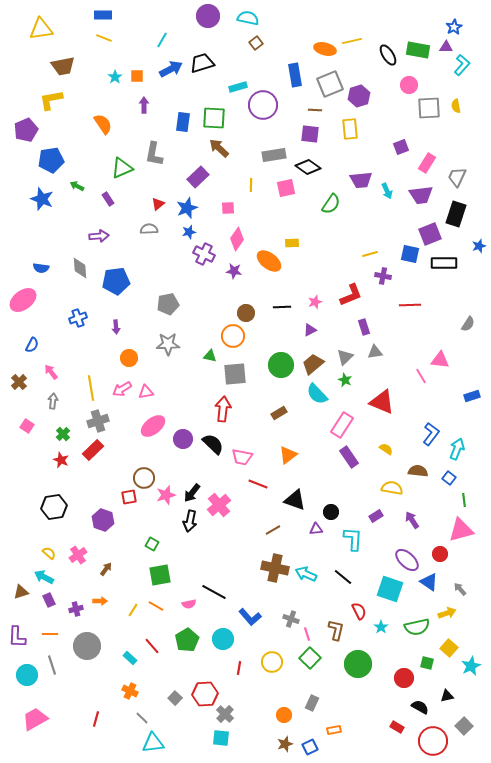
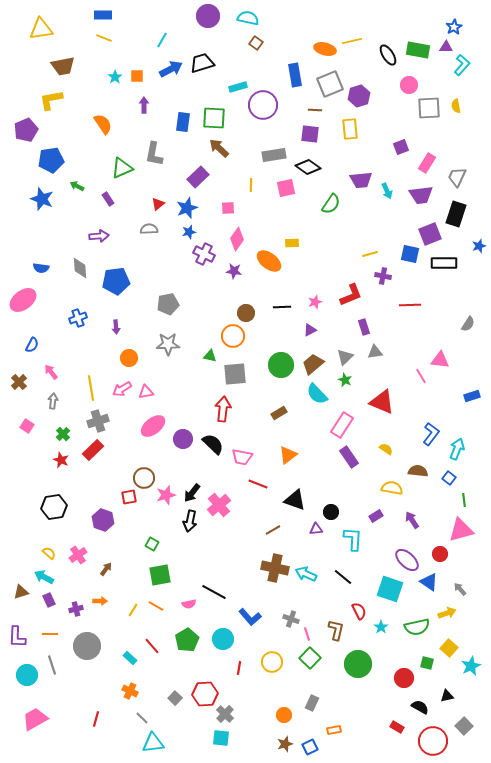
brown square at (256, 43): rotated 16 degrees counterclockwise
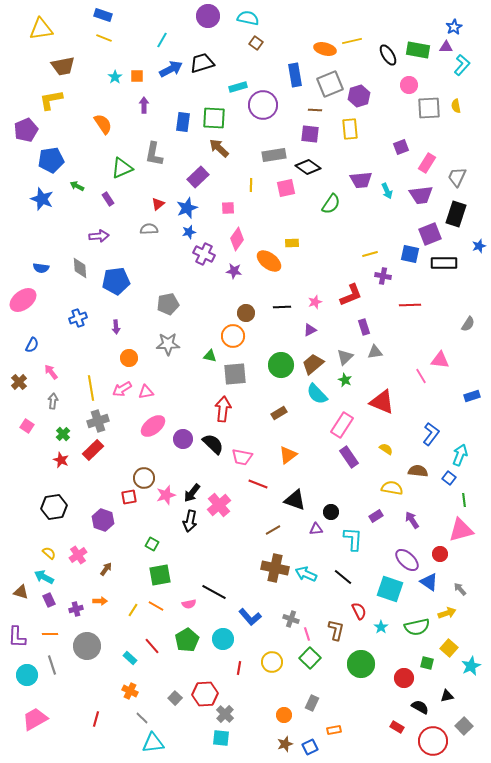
blue rectangle at (103, 15): rotated 18 degrees clockwise
cyan arrow at (457, 449): moved 3 px right, 6 px down
brown triangle at (21, 592): rotated 35 degrees clockwise
green circle at (358, 664): moved 3 px right
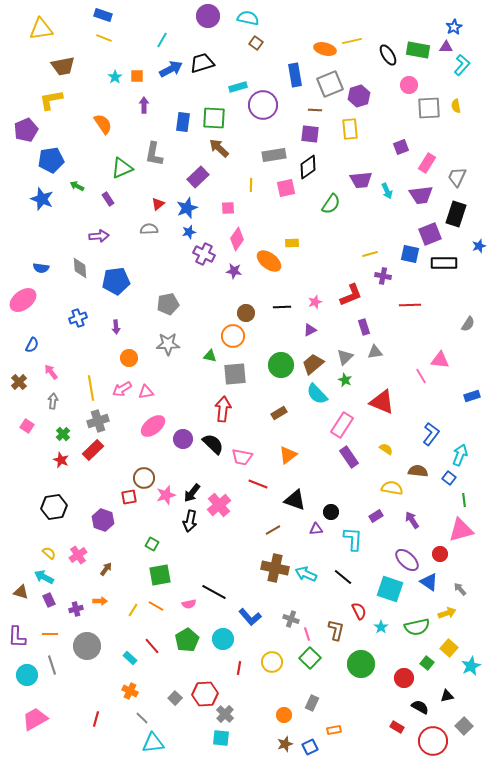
black diamond at (308, 167): rotated 70 degrees counterclockwise
green square at (427, 663): rotated 24 degrees clockwise
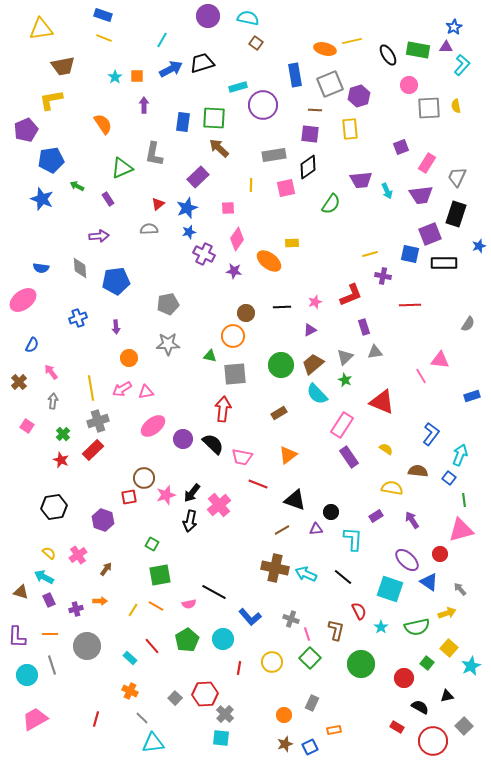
brown line at (273, 530): moved 9 px right
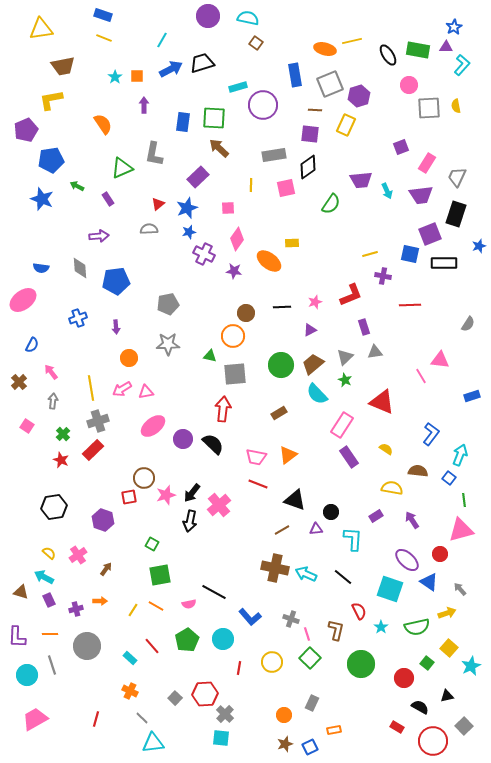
yellow rectangle at (350, 129): moved 4 px left, 4 px up; rotated 30 degrees clockwise
pink trapezoid at (242, 457): moved 14 px right
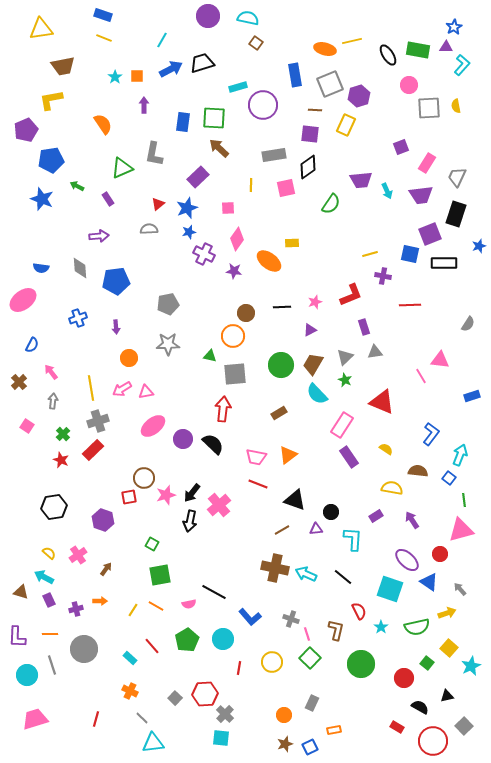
brown trapezoid at (313, 364): rotated 20 degrees counterclockwise
gray circle at (87, 646): moved 3 px left, 3 px down
pink trapezoid at (35, 719): rotated 12 degrees clockwise
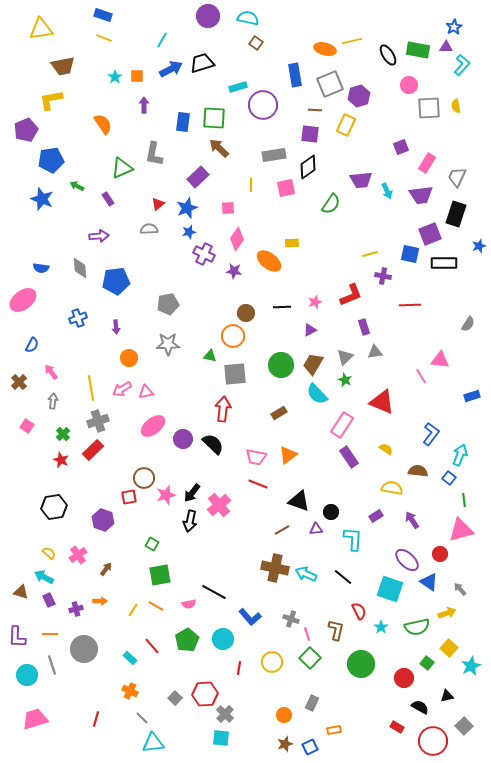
black triangle at (295, 500): moved 4 px right, 1 px down
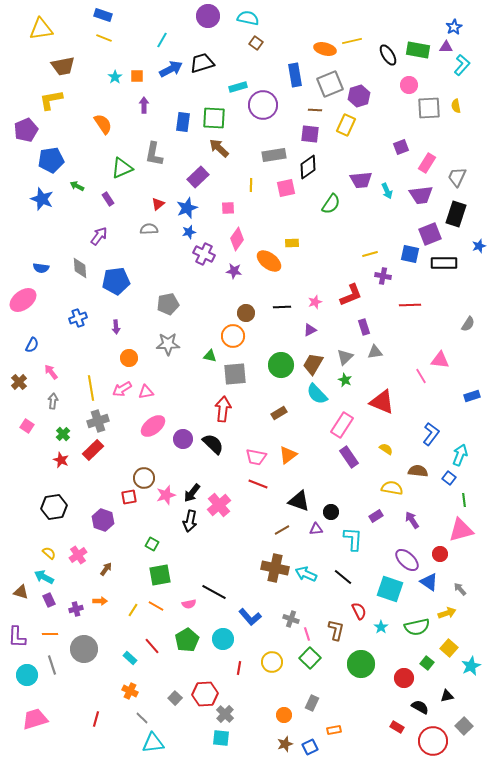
purple arrow at (99, 236): rotated 48 degrees counterclockwise
